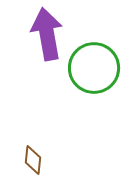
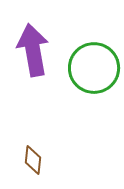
purple arrow: moved 14 px left, 16 px down
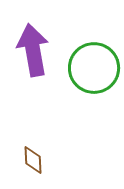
brown diamond: rotated 8 degrees counterclockwise
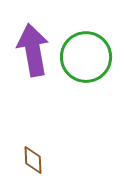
green circle: moved 8 px left, 11 px up
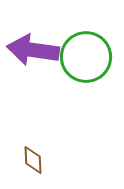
purple arrow: rotated 72 degrees counterclockwise
